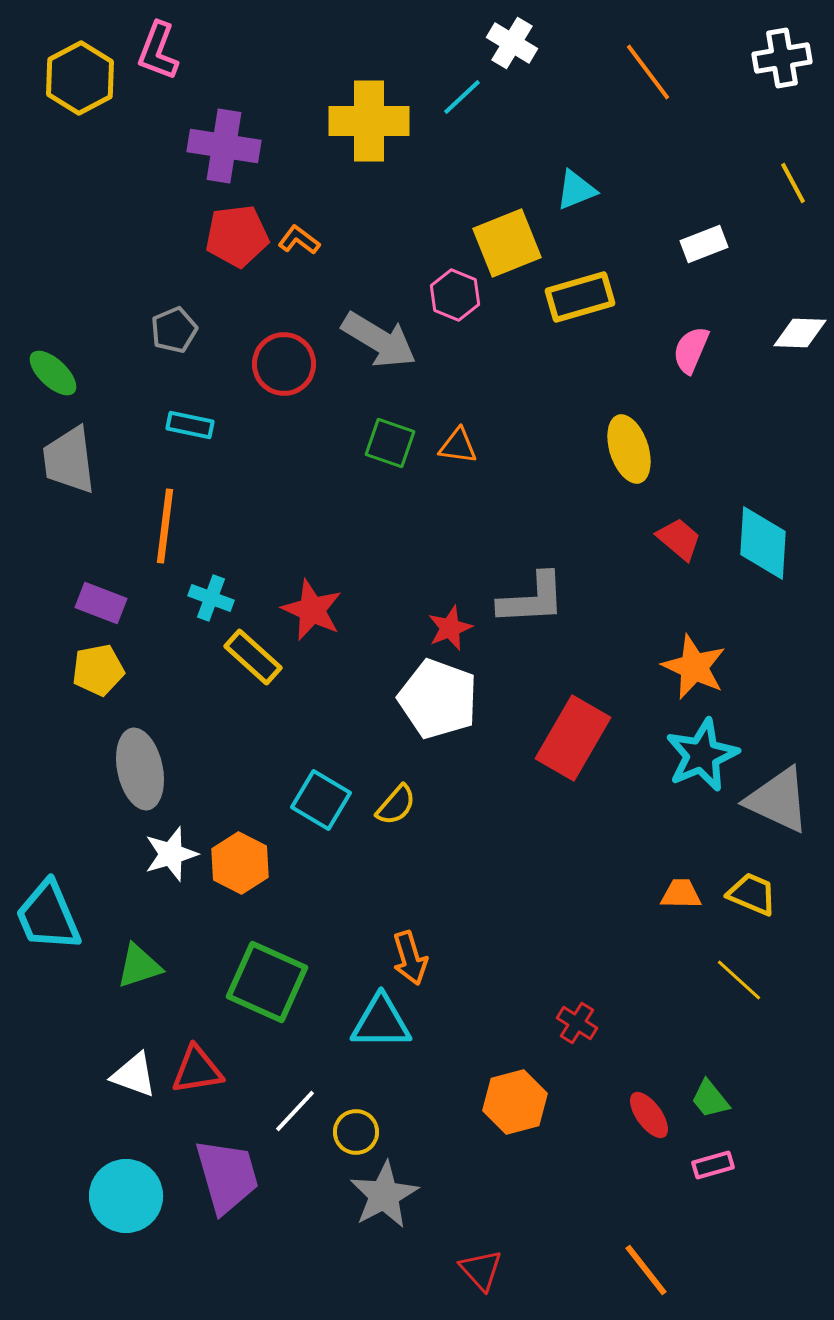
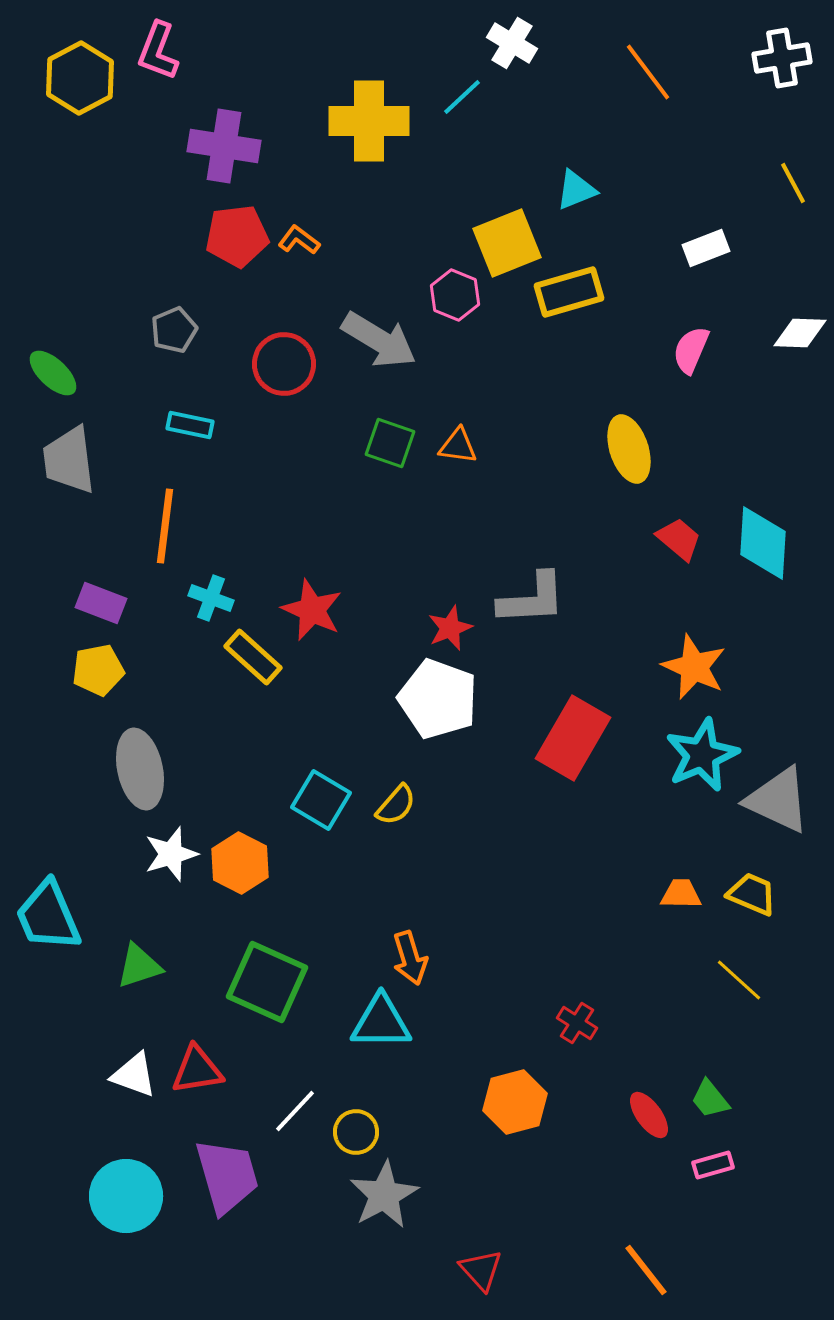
white rectangle at (704, 244): moved 2 px right, 4 px down
yellow rectangle at (580, 297): moved 11 px left, 5 px up
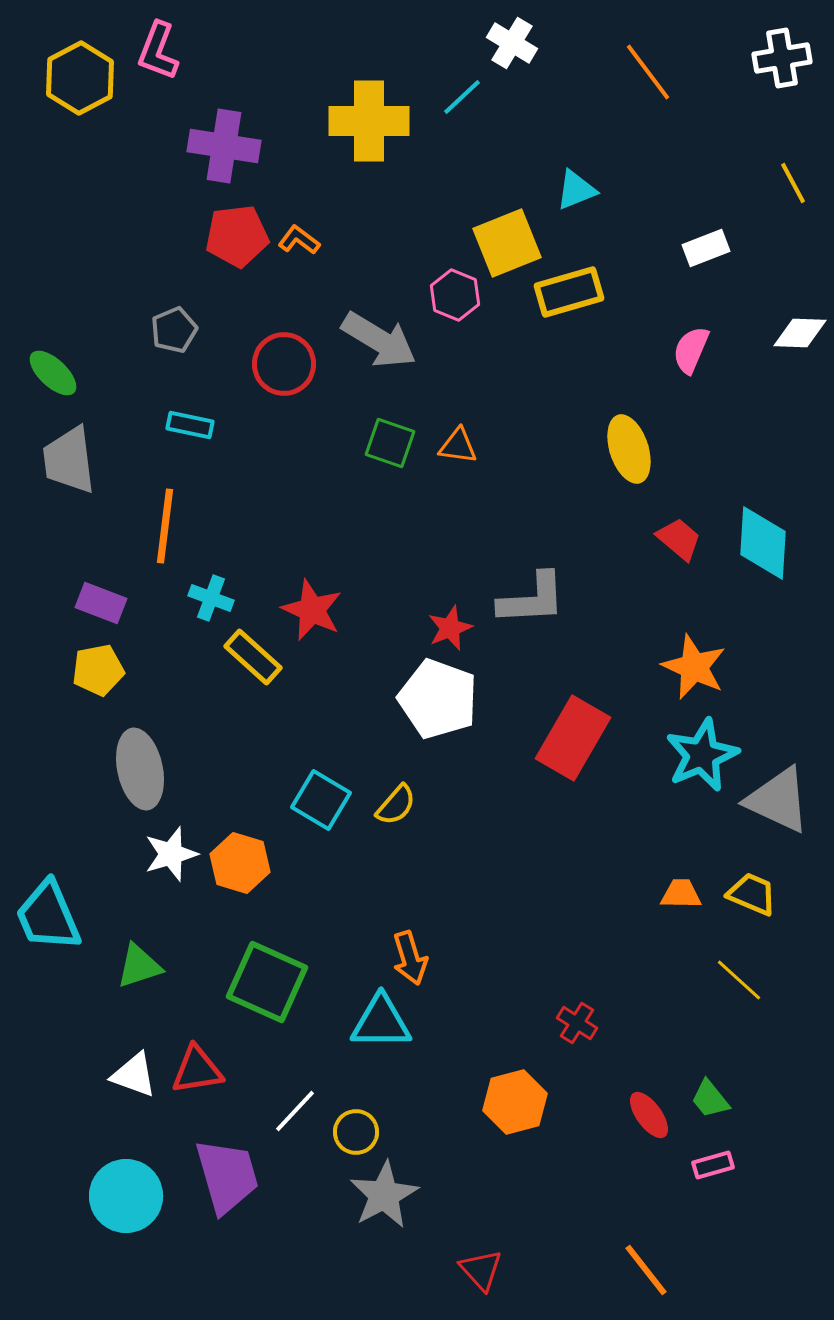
orange hexagon at (240, 863): rotated 10 degrees counterclockwise
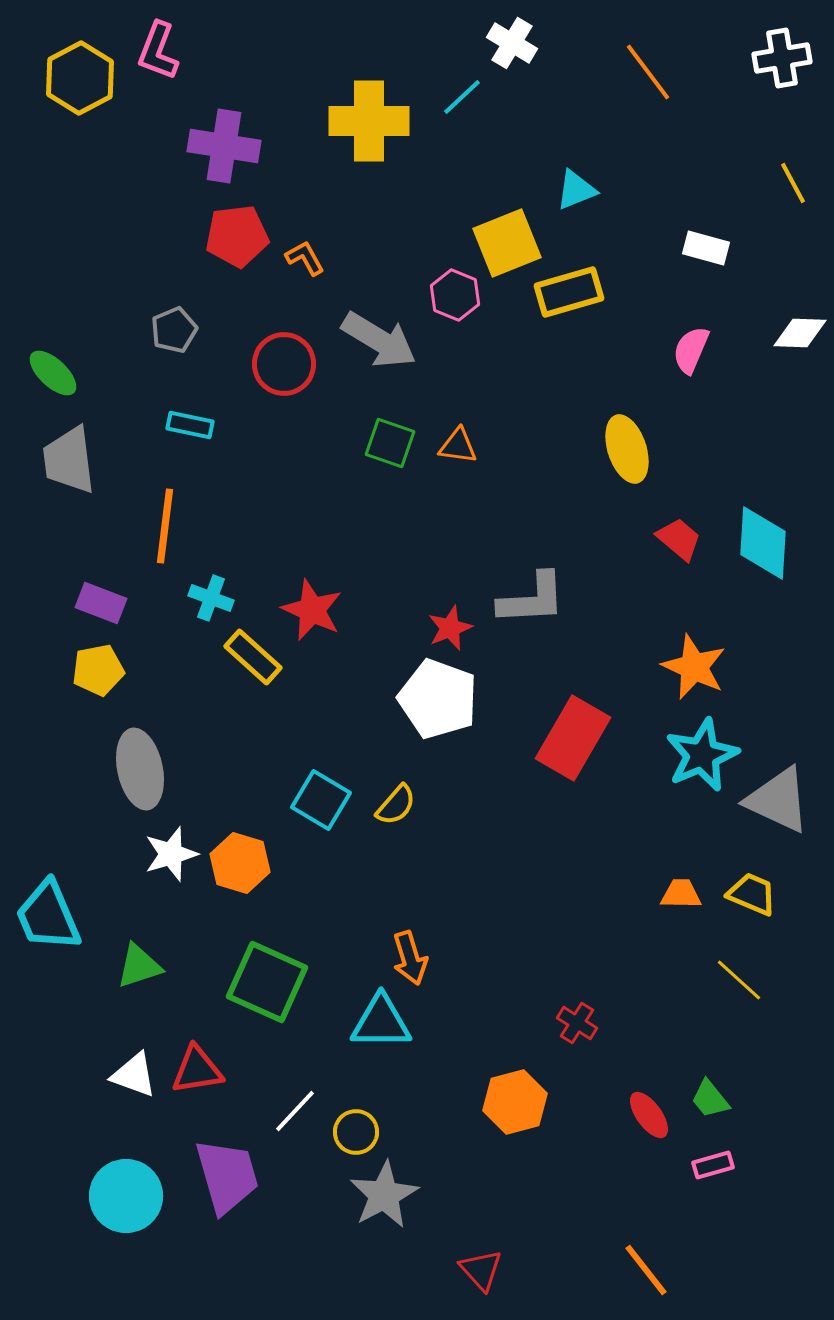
orange L-shape at (299, 240): moved 6 px right, 18 px down; rotated 24 degrees clockwise
white rectangle at (706, 248): rotated 36 degrees clockwise
yellow ellipse at (629, 449): moved 2 px left
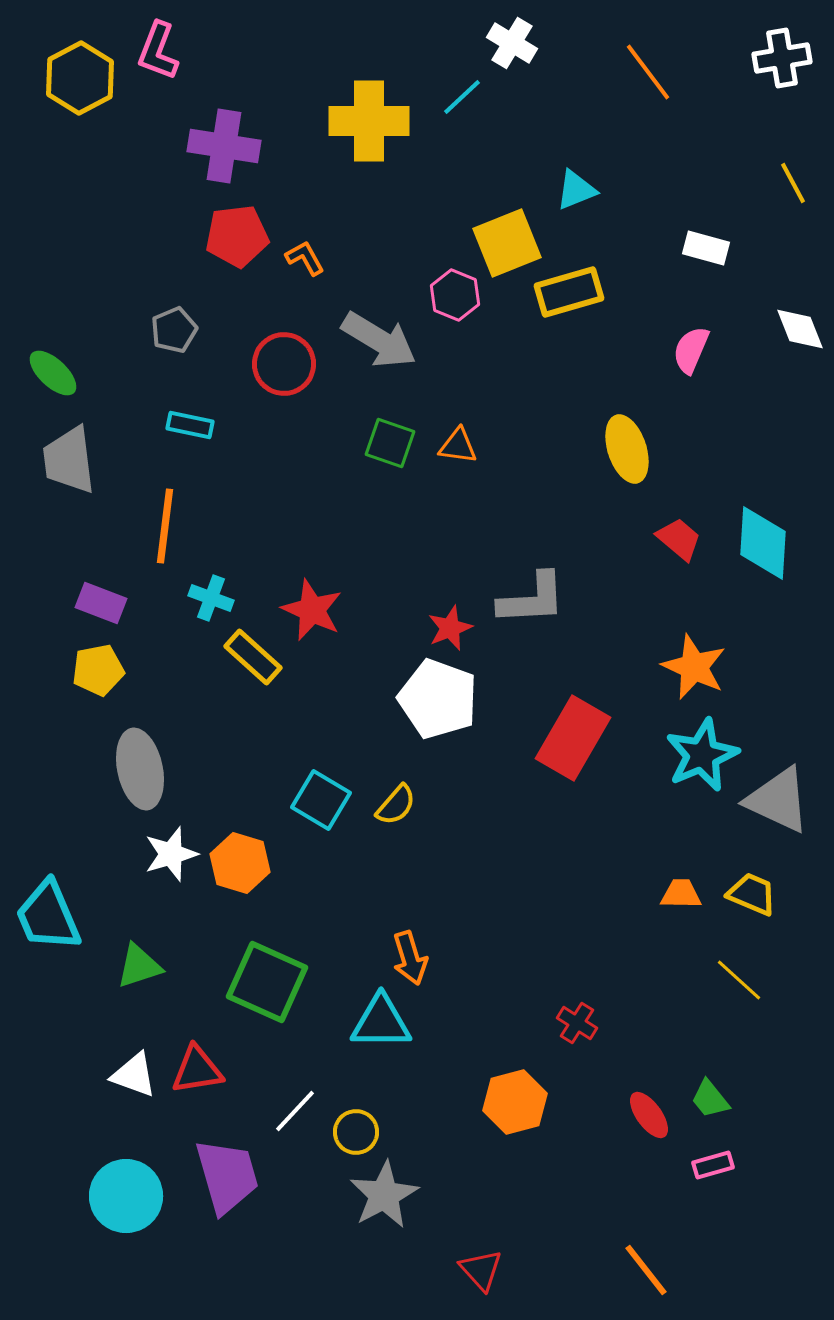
white diamond at (800, 333): moved 4 px up; rotated 66 degrees clockwise
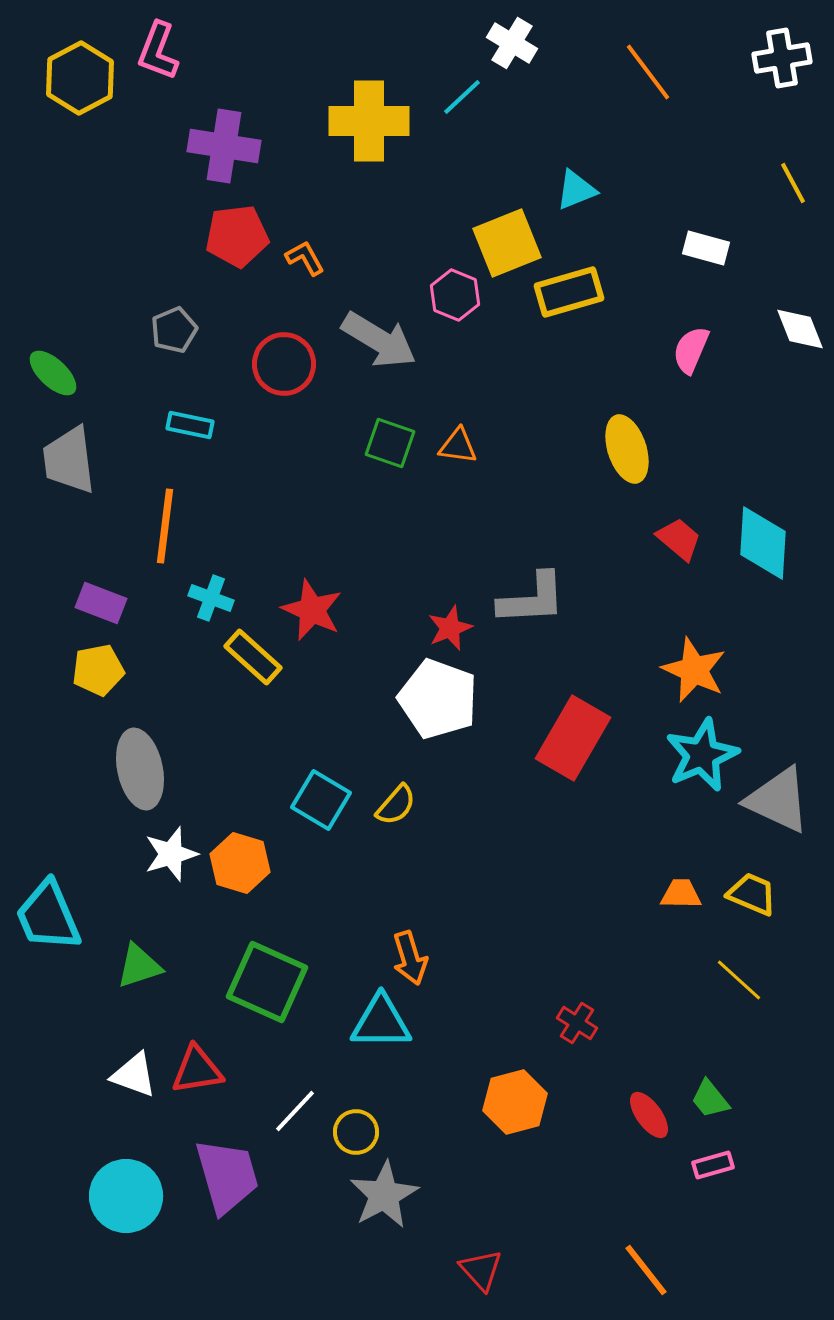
orange star at (694, 667): moved 3 px down
